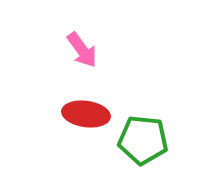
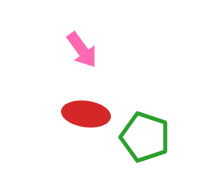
green pentagon: moved 2 px right, 3 px up; rotated 12 degrees clockwise
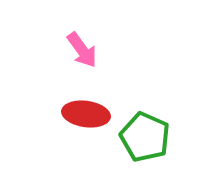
green pentagon: rotated 6 degrees clockwise
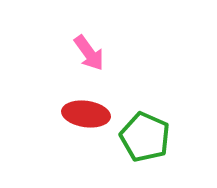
pink arrow: moved 7 px right, 3 px down
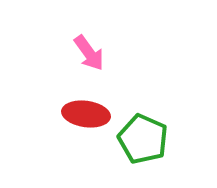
green pentagon: moved 2 px left, 2 px down
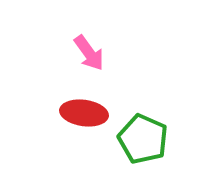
red ellipse: moved 2 px left, 1 px up
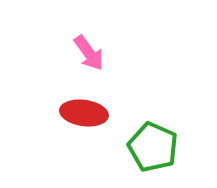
green pentagon: moved 10 px right, 8 px down
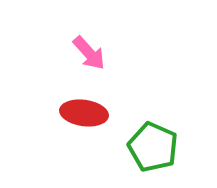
pink arrow: rotated 6 degrees counterclockwise
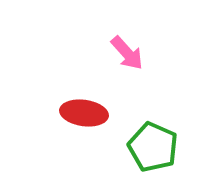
pink arrow: moved 38 px right
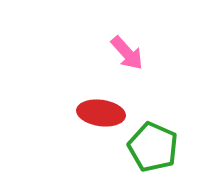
red ellipse: moved 17 px right
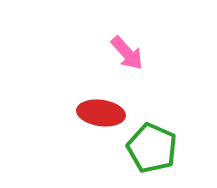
green pentagon: moved 1 px left, 1 px down
